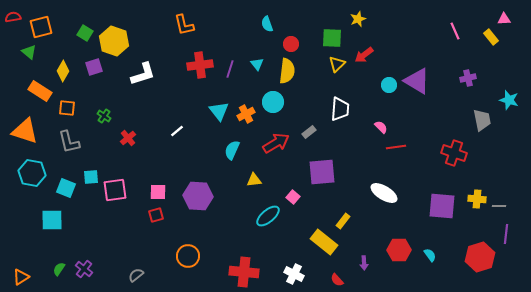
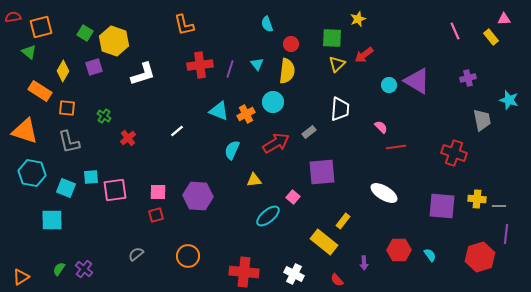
cyan triangle at (219, 111): rotated 30 degrees counterclockwise
gray semicircle at (136, 275): moved 21 px up
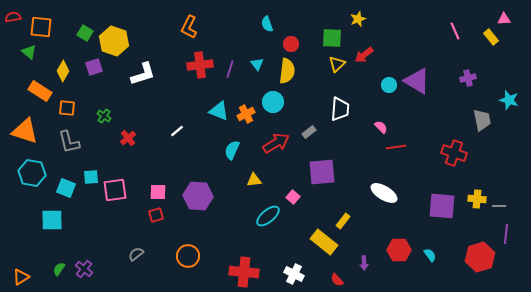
orange L-shape at (184, 25): moved 5 px right, 2 px down; rotated 40 degrees clockwise
orange square at (41, 27): rotated 20 degrees clockwise
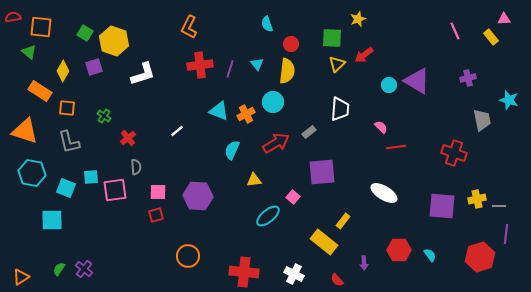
yellow cross at (477, 199): rotated 18 degrees counterclockwise
gray semicircle at (136, 254): moved 87 px up; rotated 126 degrees clockwise
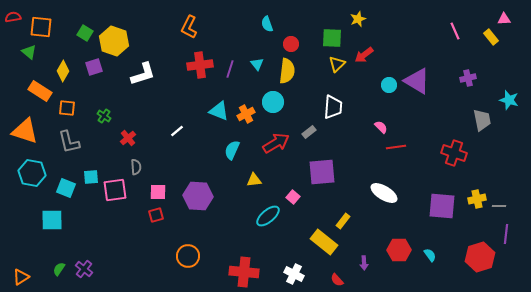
white trapezoid at (340, 109): moved 7 px left, 2 px up
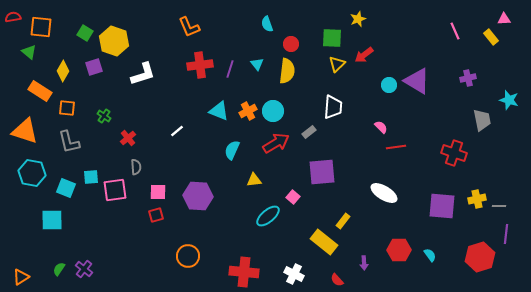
orange L-shape at (189, 27): rotated 50 degrees counterclockwise
cyan circle at (273, 102): moved 9 px down
orange cross at (246, 114): moved 2 px right, 3 px up
